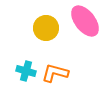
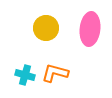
pink ellipse: moved 5 px right, 8 px down; rotated 44 degrees clockwise
cyan cross: moved 1 px left, 4 px down
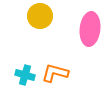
yellow circle: moved 6 px left, 12 px up
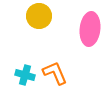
yellow circle: moved 1 px left
orange L-shape: rotated 52 degrees clockwise
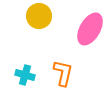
pink ellipse: rotated 24 degrees clockwise
orange L-shape: moved 8 px right; rotated 36 degrees clockwise
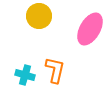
orange L-shape: moved 8 px left, 3 px up
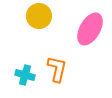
orange L-shape: moved 2 px right, 1 px up
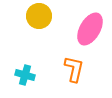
orange L-shape: moved 17 px right
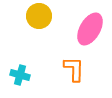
orange L-shape: rotated 12 degrees counterclockwise
cyan cross: moved 5 px left
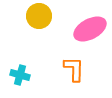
pink ellipse: rotated 32 degrees clockwise
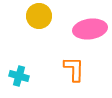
pink ellipse: rotated 20 degrees clockwise
cyan cross: moved 1 px left, 1 px down
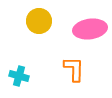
yellow circle: moved 5 px down
